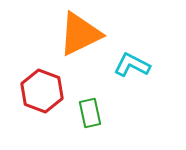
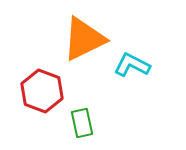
orange triangle: moved 4 px right, 5 px down
green rectangle: moved 8 px left, 10 px down
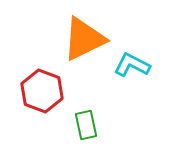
green rectangle: moved 4 px right, 2 px down
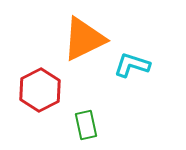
cyan L-shape: rotated 9 degrees counterclockwise
red hexagon: moved 2 px left, 1 px up; rotated 12 degrees clockwise
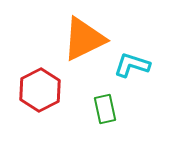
green rectangle: moved 19 px right, 16 px up
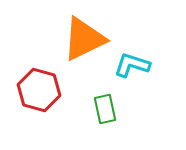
red hexagon: moved 1 px left; rotated 18 degrees counterclockwise
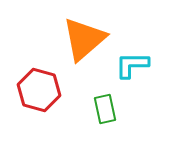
orange triangle: rotated 15 degrees counterclockwise
cyan L-shape: rotated 18 degrees counterclockwise
